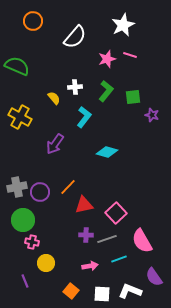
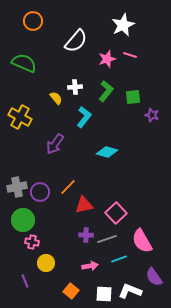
white semicircle: moved 1 px right, 4 px down
green semicircle: moved 7 px right, 3 px up
yellow semicircle: moved 2 px right
white square: moved 2 px right
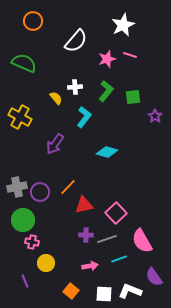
purple star: moved 3 px right, 1 px down; rotated 16 degrees clockwise
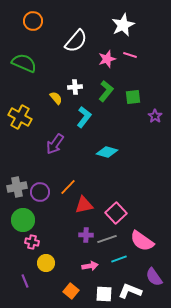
pink semicircle: rotated 25 degrees counterclockwise
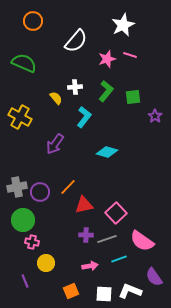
orange square: rotated 28 degrees clockwise
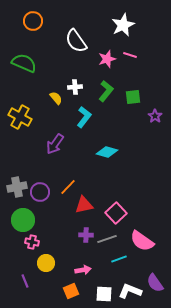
white semicircle: rotated 105 degrees clockwise
pink arrow: moved 7 px left, 4 px down
purple semicircle: moved 1 px right, 6 px down
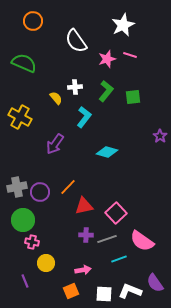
purple star: moved 5 px right, 20 px down
red triangle: moved 1 px down
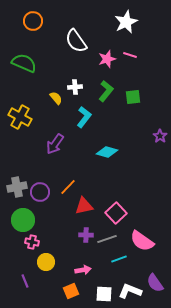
white star: moved 3 px right, 3 px up
yellow circle: moved 1 px up
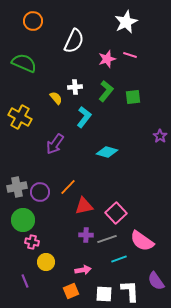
white semicircle: moved 2 px left; rotated 120 degrees counterclockwise
purple semicircle: moved 1 px right, 2 px up
white L-shape: rotated 65 degrees clockwise
